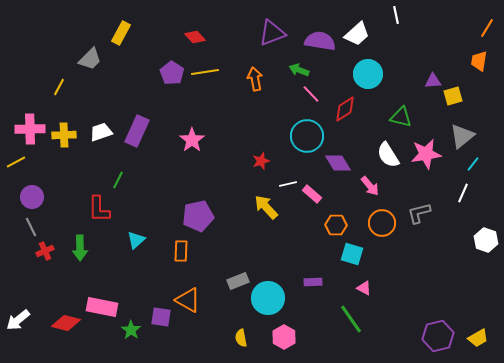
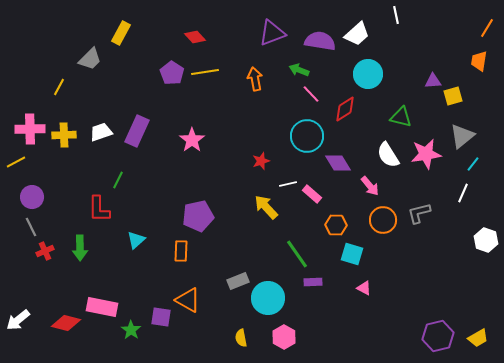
orange circle at (382, 223): moved 1 px right, 3 px up
green line at (351, 319): moved 54 px left, 65 px up
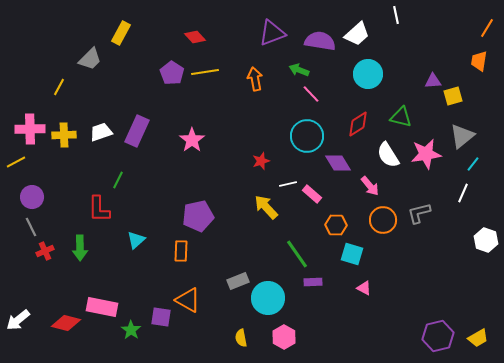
red diamond at (345, 109): moved 13 px right, 15 px down
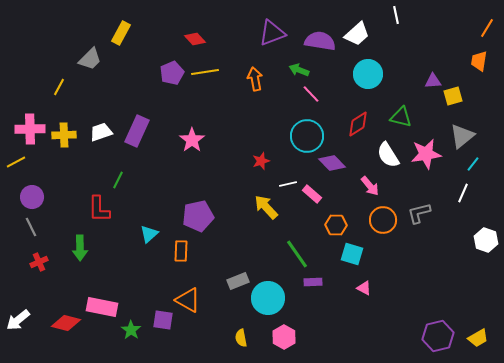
red diamond at (195, 37): moved 2 px down
purple pentagon at (172, 73): rotated 15 degrees clockwise
purple diamond at (338, 163): moved 6 px left; rotated 12 degrees counterclockwise
cyan triangle at (136, 240): moved 13 px right, 6 px up
red cross at (45, 251): moved 6 px left, 11 px down
purple square at (161, 317): moved 2 px right, 3 px down
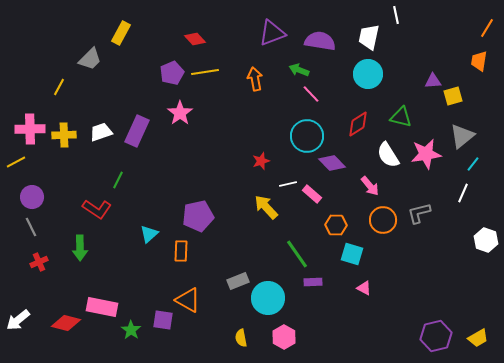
white trapezoid at (357, 34): moved 12 px right, 3 px down; rotated 144 degrees clockwise
pink star at (192, 140): moved 12 px left, 27 px up
red L-shape at (99, 209): moved 2 px left; rotated 56 degrees counterclockwise
purple hexagon at (438, 336): moved 2 px left
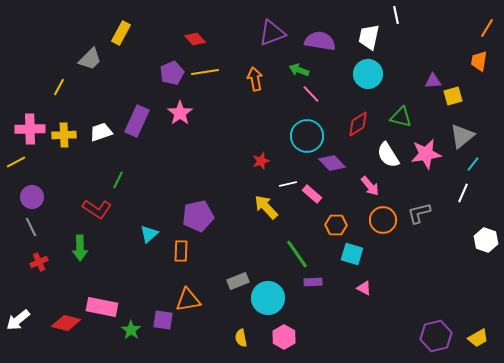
purple rectangle at (137, 131): moved 10 px up
orange triangle at (188, 300): rotated 40 degrees counterclockwise
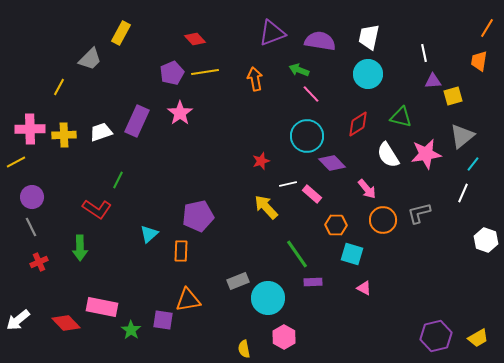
white line at (396, 15): moved 28 px right, 38 px down
pink arrow at (370, 186): moved 3 px left, 3 px down
red diamond at (66, 323): rotated 32 degrees clockwise
yellow semicircle at (241, 338): moved 3 px right, 11 px down
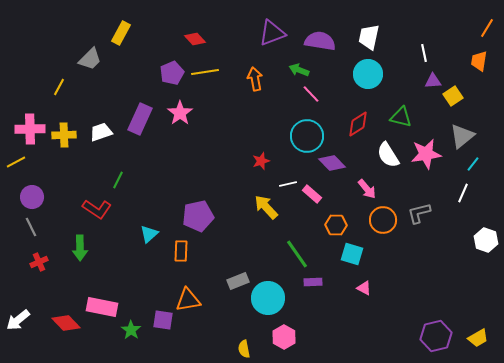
yellow square at (453, 96): rotated 18 degrees counterclockwise
purple rectangle at (137, 121): moved 3 px right, 2 px up
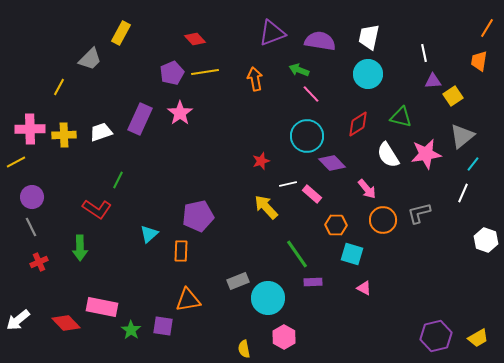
purple square at (163, 320): moved 6 px down
